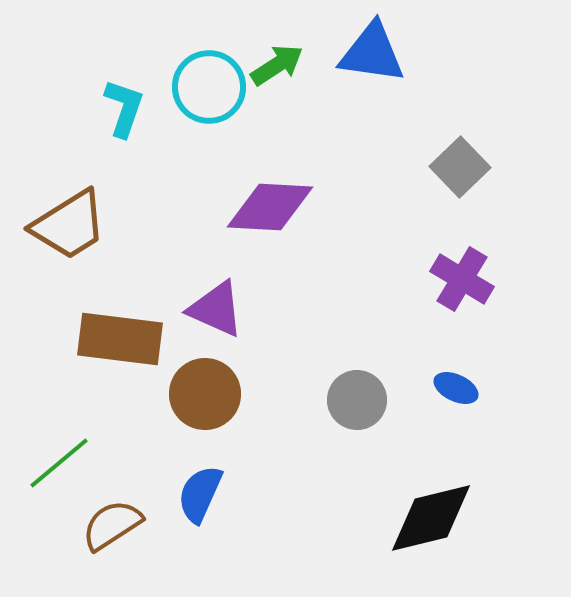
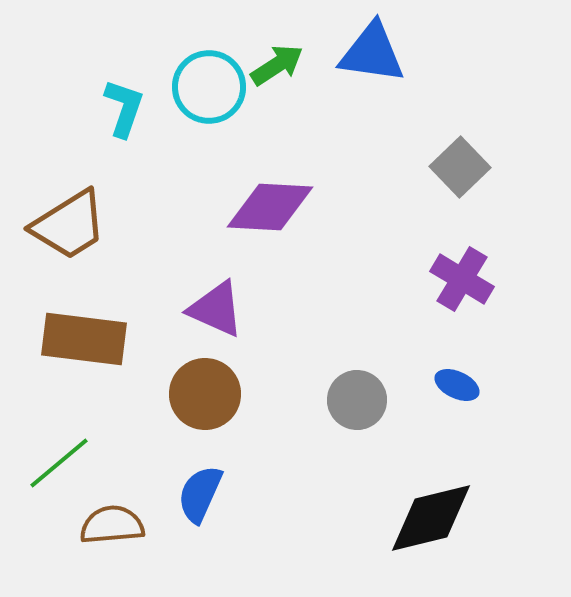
brown rectangle: moved 36 px left
blue ellipse: moved 1 px right, 3 px up
brown semicircle: rotated 28 degrees clockwise
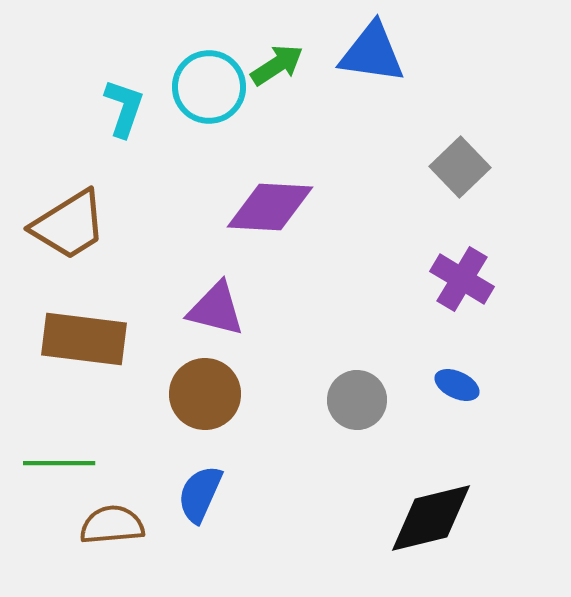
purple triangle: rotated 10 degrees counterclockwise
green line: rotated 40 degrees clockwise
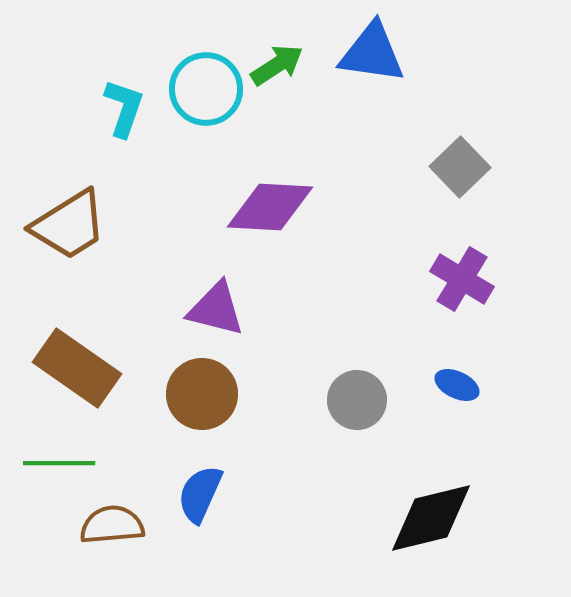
cyan circle: moved 3 px left, 2 px down
brown rectangle: moved 7 px left, 29 px down; rotated 28 degrees clockwise
brown circle: moved 3 px left
